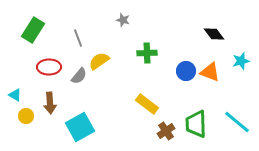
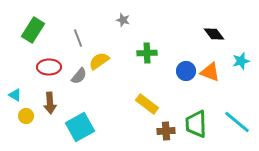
brown cross: rotated 30 degrees clockwise
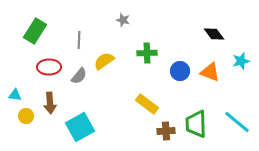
green rectangle: moved 2 px right, 1 px down
gray line: moved 1 px right, 2 px down; rotated 24 degrees clockwise
yellow semicircle: moved 5 px right
blue circle: moved 6 px left
cyan triangle: rotated 24 degrees counterclockwise
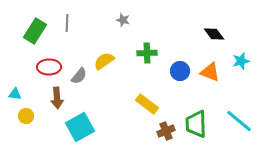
gray line: moved 12 px left, 17 px up
cyan triangle: moved 1 px up
brown arrow: moved 7 px right, 5 px up
cyan line: moved 2 px right, 1 px up
brown cross: rotated 18 degrees counterclockwise
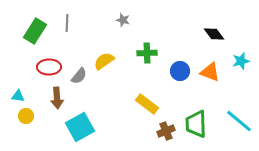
cyan triangle: moved 3 px right, 2 px down
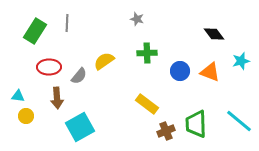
gray star: moved 14 px right, 1 px up
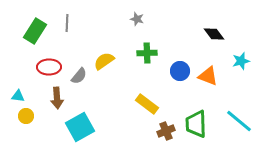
orange triangle: moved 2 px left, 4 px down
